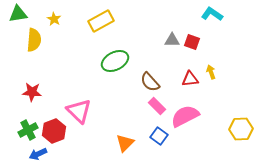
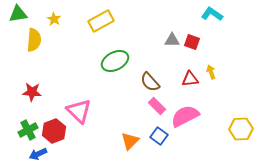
orange triangle: moved 5 px right, 2 px up
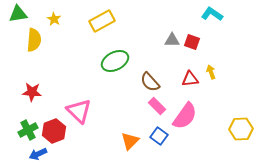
yellow rectangle: moved 1 px right
pink semicircle: rotated 152 degrees clockwise
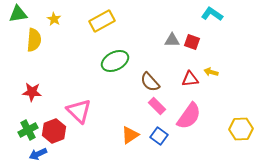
yellow arrow: rotated 56 degrees counterclockwise
pink semicircle: moved 4 px right
orange triangle: moved 6 px up; rotated 12 degrees clockwise
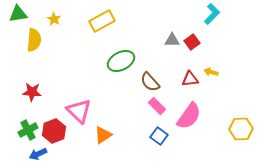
cyan L-shape: rotated 100 degrees clockwise
red square: rotated 35 degrees clockwise
green ellipse: moved 6 px right
orange triangle: moved 27 px left
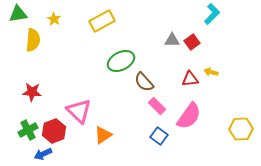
yellow semicircle: moved 1 px left
brown semicircle: moved 6 px left
blue arrow: moved 5 px right
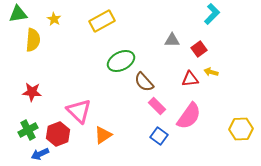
red square: moved 7 px right, 7 px down
red hexagon: moved 4 px right, 3 px down
blue arrow: moved 3 px left
